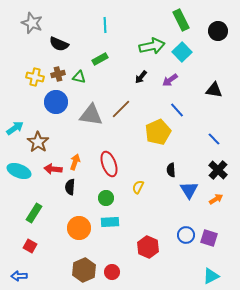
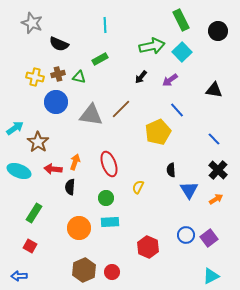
purple square at (209, 238): rotated 36 degrees clockwise
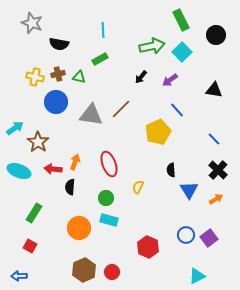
cyan line at (105, 25): moved 2 px left, 5 px down
black circle at (218, 31): moved 2 px left, 4 px down
black semicircle at (59, 44): rotated 12 degrees counterclockwise
cyan rectangle at (110, 222): moved 1 px left, 2 px up; rotated 18 degrees clockwise
cyan triangle at (211, 276): moved 14 px left
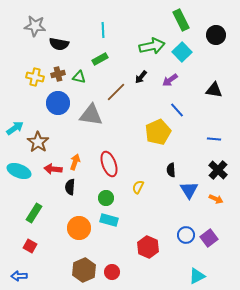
gray star at (32, 23): moved 3 px right, 3 px down; rotated 15 degrees counterclockwise
blue circle at (56, 102): moved 2 px right, 1 px down
brown line at (121, 109): moved 5 px left, 17 px up
blue line at (214, 139): rotated 40 degrees counterclockwise
orange arrow at (216, 199): rotated 56 degrees clockwise
